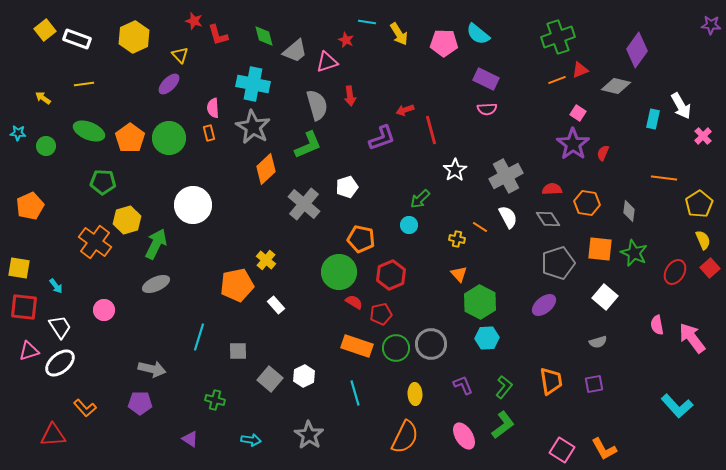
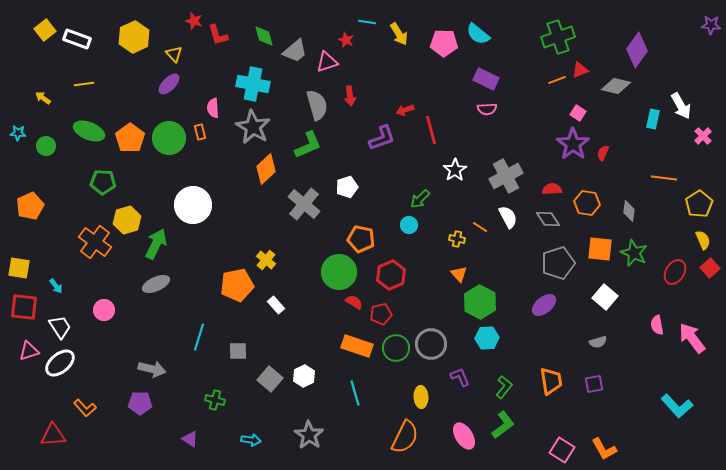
yellow triangle at (180, 55): moved 6 px left, 1 px up
orange rectangle at (209, 133): moved 9 px left, 1 px up
purple L-shape at (463, 385): moved 3 px left, 8 px up
yellow ellipse at (415, 394): moved 6 px right, 3 px down
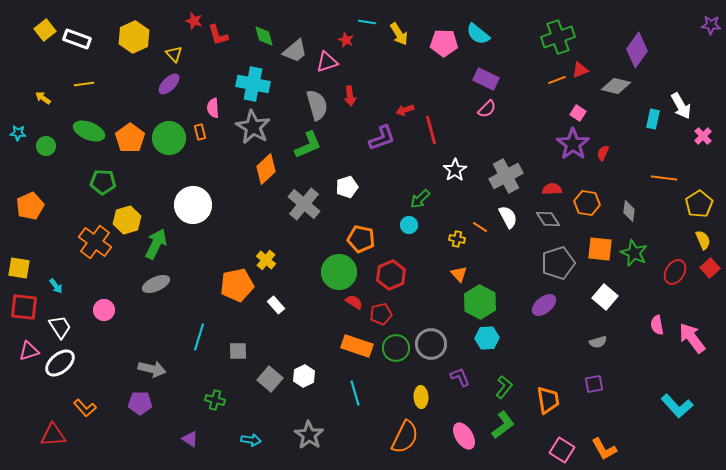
pink semicircle at (487, 109): rotated 42 degrees counterclockwise
orange trapezoid at (551, 381): moved 3 px left, 19 px down
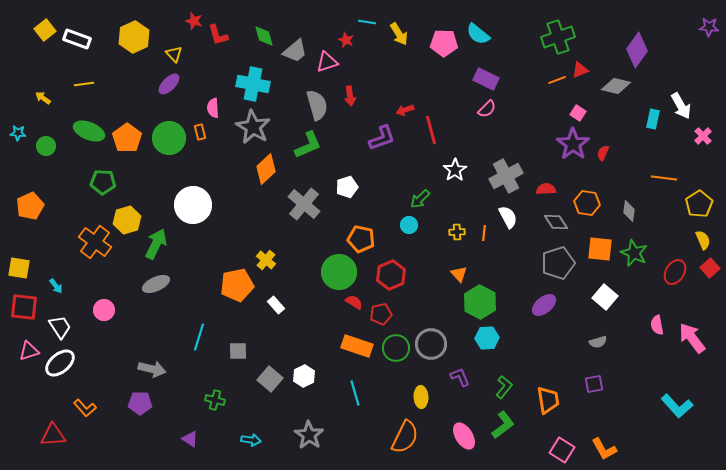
purple star at (711, 25): moved 2 px left, 2 px down
orange pentagon at (130, 138): moved 3 px left
red semicircle at (552, 189): moved 6 px left
gray diamond at (548, 219): moved 8 px right, 3 px down
orange line at (480, 227): moved 4 px right, 6 px down; rotated 63 degrees clockwise
yellow cross at (457, 239): moved 7 px up; rotated 14 degrees counterclockwise
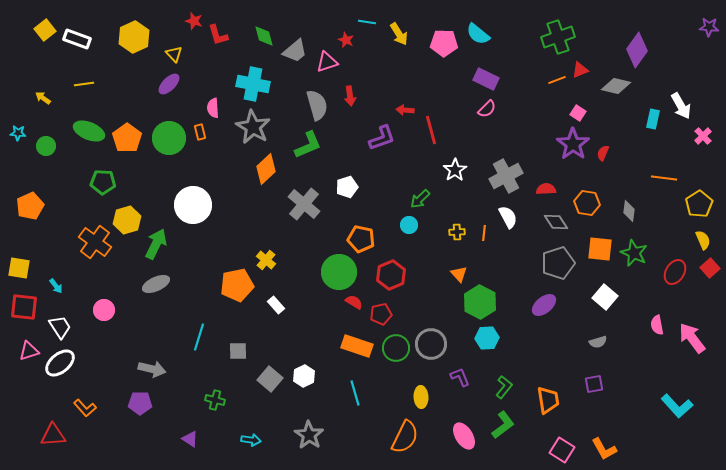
red arrow at (405, 110): rotated 24 degrees clockwise
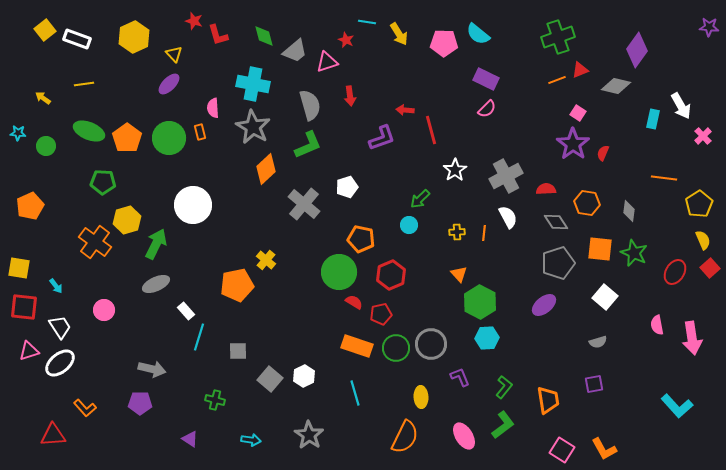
gray semicircle at (317, 105): moved 7 px left
white rectangle at (276, 305): moved 90 px left, 6 px down
pink arrow at (692, 338): rotated 152 degrees counterclockwise
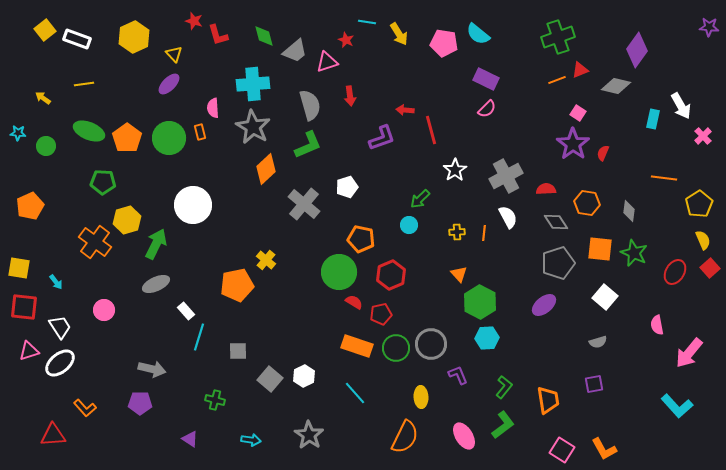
pink pentagon at (444, 43): rotated 8 degrees clockwise
cyan cross at (253, 84): rotated 16 degrees counterclockwise
cyan arrow at (56, 286): moved 4 px up
pink arrow at (692, 338): moved 3 px left, 15 px down; rotated 48 degrees clockwise
purple L-shape at (460, 377): moved 2 px left, 2 px up
cyan line at (355, 393): rotated 25 degrees counterclockwise
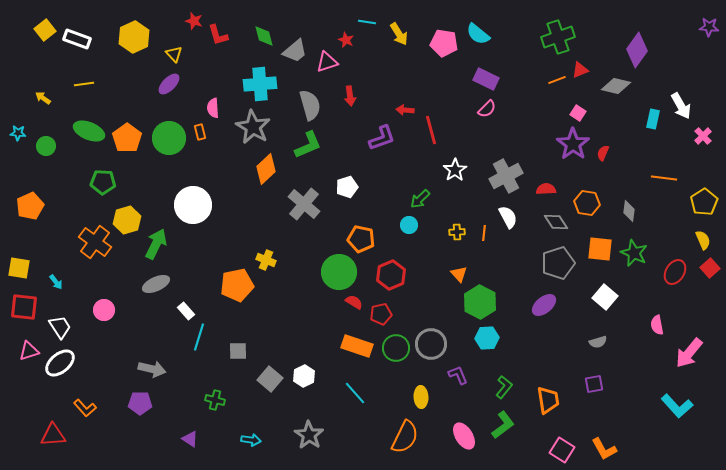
cyan cross at (253, 84): moved 7 px right
yellow pentagon at (699, 204): moved 5 px right, 2 px up
yellow cross at (266, 260): rotated 18 degrees counterclockwise
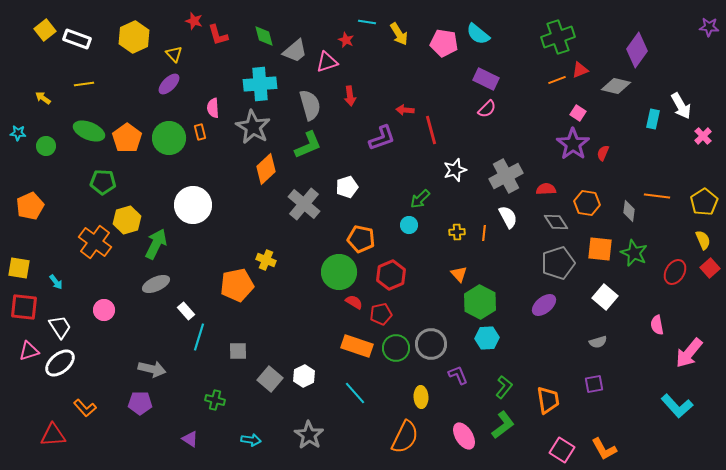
white star at (455, 170): rotated 15 degrees clockwise
orange line at (664, 178): moved 7 px left, 18 px down
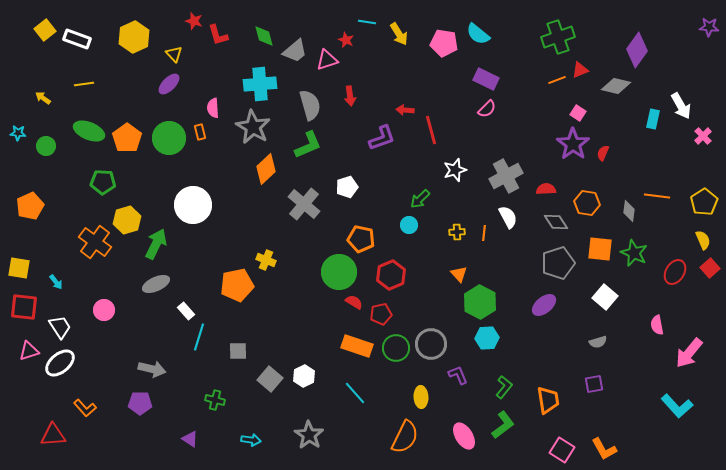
pink triangle at (327, 62): moved 2 px up
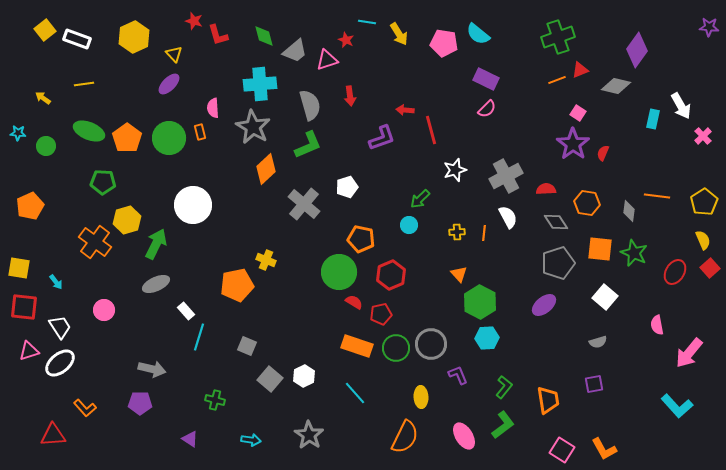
gray square at (238, 351): moved 9 px right, 5 px up; rotated 24 degrees clockwise
